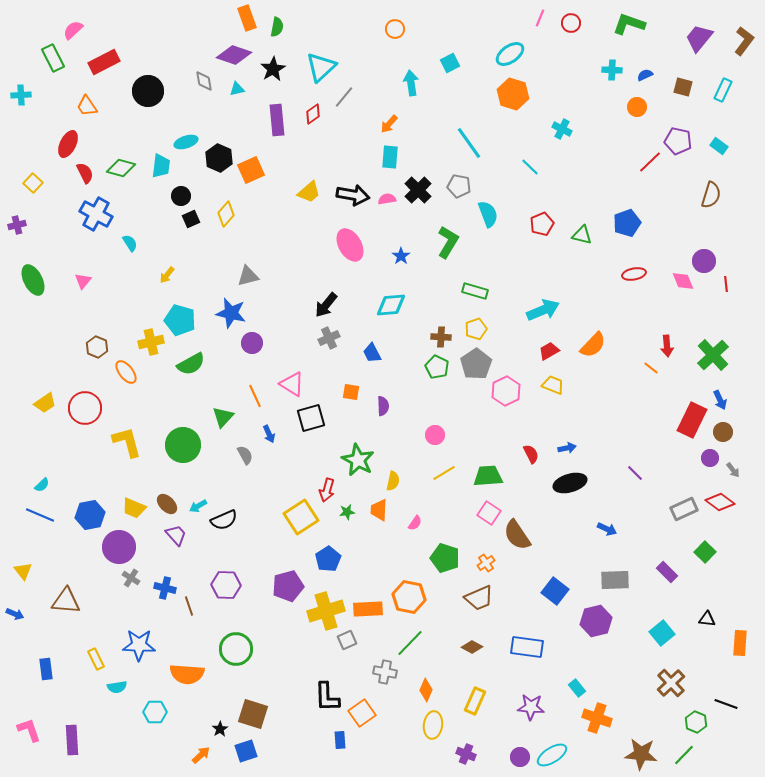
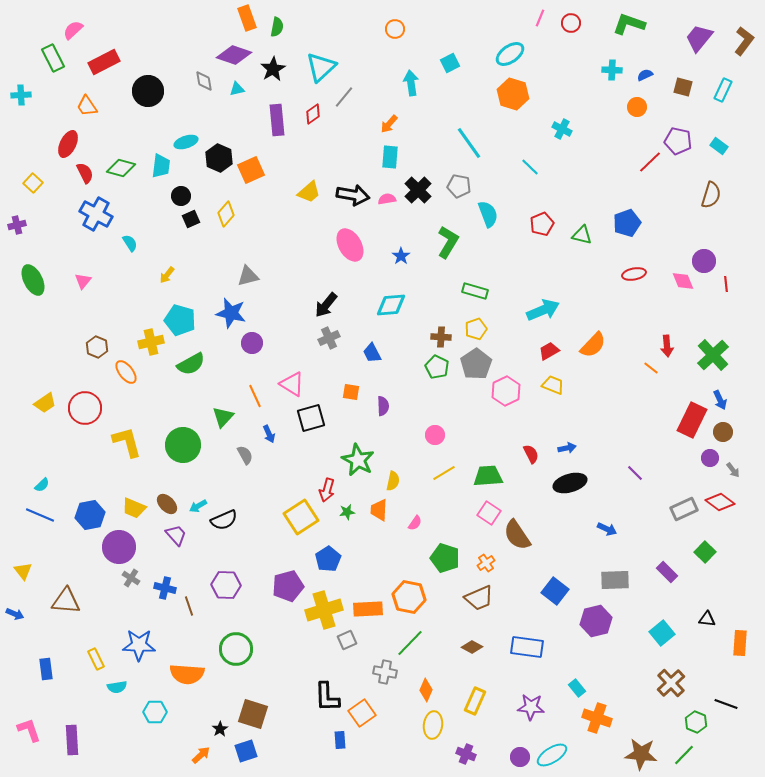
yellow cross at (326, 611): moved 2 px left, 1 px up
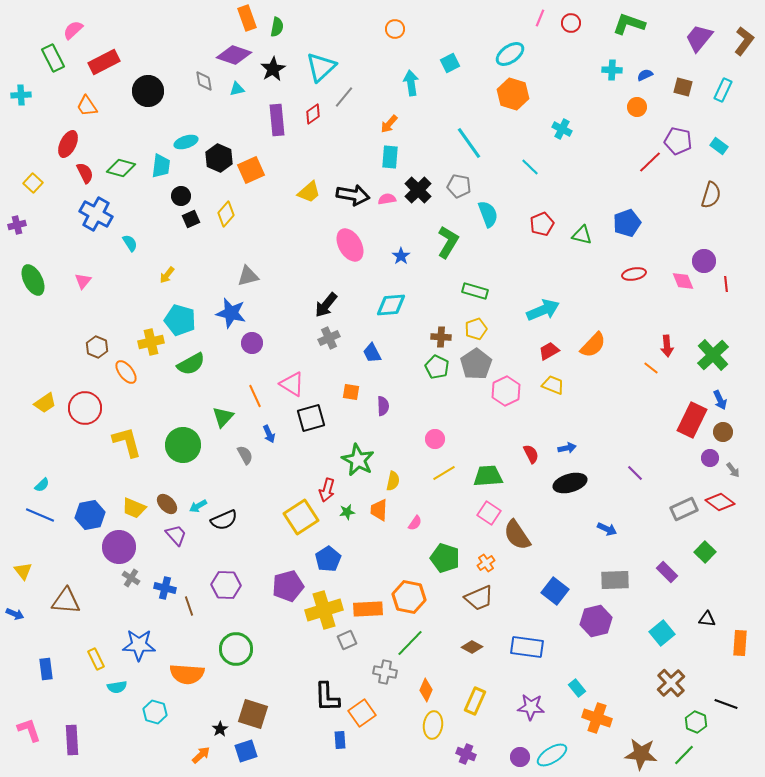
pink circle at (435, 435): moved 4 px down
cyan hexagon at (155, 712): rotated 15 degrees clockwise
